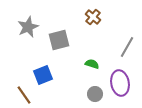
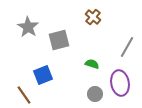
gray star: rotated 15 degrees counterclockwise
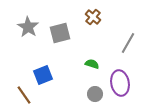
gray square: moved 1 px right, 7 px up
gray line: moved 1 px right, 4 px up
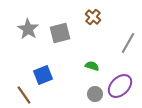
gray star: moved 2 px down
green semicircle: moved 2 px down
purple ellipse: moved 3 px down; rotated 55 degrees clockwise
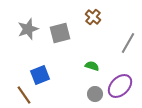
gray star: rotated 20 degrees clockwise
blue square: moved 3 px left
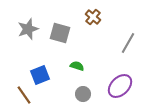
gray square: rotated 30 degrees clockwise
green semicircle: moved 15 px left
gray circle: moved 12 px left
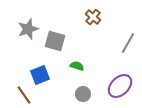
gray square: moved 5 px left, 8 px down
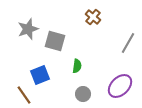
green semicircle: rotated 80 degrees clockwise
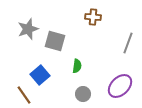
brown cross: rotated 35 degrees counterclockwise
gray line: rotated 10 degrees counterclockwise
blue square: rotated 18 degrees counterclockwise
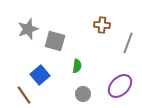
brown cross: moved 9 px right, 8 px down
